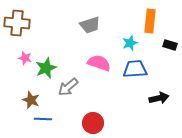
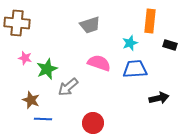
green star: moved 1 px right, 1 px down
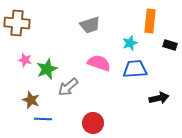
pink star: moved 2 px down
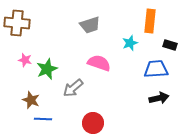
blue trapezoid: moved 21 px right
gray arrow: moved 5 px right, 1 px down
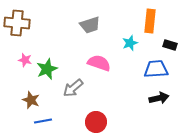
blue line: moved 2 px down; rotated 12 degrees counterclockwise
red circle: moved 3 px right, 1 px up
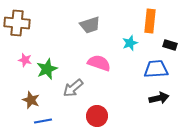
red circle: moved 1 px right, 6 px up
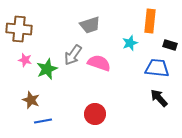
brown cross: moved 2 px right, 6 px down
blue trapezoid: moved 1 px right, 1 px up; rotated 10 degrees clockwise
gray arrow: moved 33 px up; rotated 15 degrees counterclockwise
black arrow: rotated 120 degrees counterclockwise
red circle: moved 2 px left, 2 px up
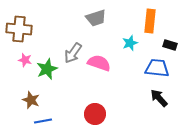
gray trapezoid: moved 6 px right, 7 px up
gray arrow: moved 2 px up
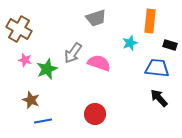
brown cross: rotated 25 degrees clockwise
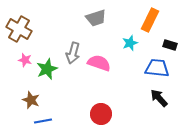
orange rectangle: moved 1 px up; rotated 20 degrees clockwise
gray arrow: rotated 20 degrees counterclockwise
red circle: moved 6 px right
